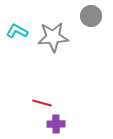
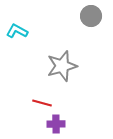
gray star: moved 9 px right, 29 px down; rotated 12 degrees counterclockwise
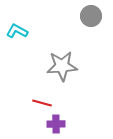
gray star: rotated 12 degrees clockwise
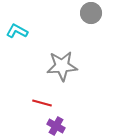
gray circle: moved 3 px up
purple cross: moved 2 px down; rotated 30 degrees clockwise
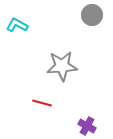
gray circle: moved 1 px right, 2 px down
cyan L-shape: moved 6 px up
purple cross: moved 31 px right
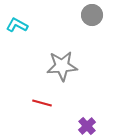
purple cross: rotated 18 degrees clockwise
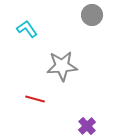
cyan L-shape: moved 10 px right, 4 px down; rotated 25 degrees clockwise
red line: moved 7 px left, 4 px up
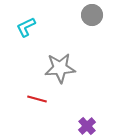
cyan L-shape: moved 1 px left, 2 px up; rotated 80 degrees counterclockwise
gray star: moved 2 px left, 2 px down
red line: moved 2 px right
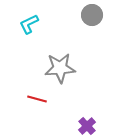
cyan L-shape: moved 3 px right, 3 px up
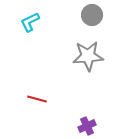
cyan L-shape: moved 1 px right, 2 px up
gray star: moved 28 px right, 12 px up
purple cross: rotated 18 degrees clockwise
